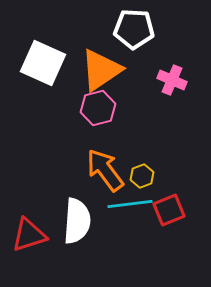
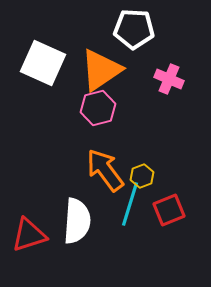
pink cross: moved 3 px left, 1 px up
cyan line: rotated 66 degrees counterclockwise
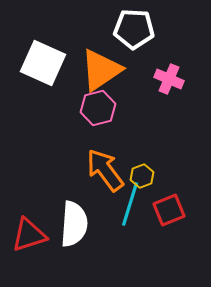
white semicircle: moved 3 px left, 3 px down
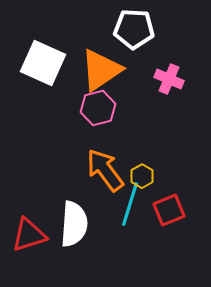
yellow hexagon: rotated 10 degrees counterclockwise
